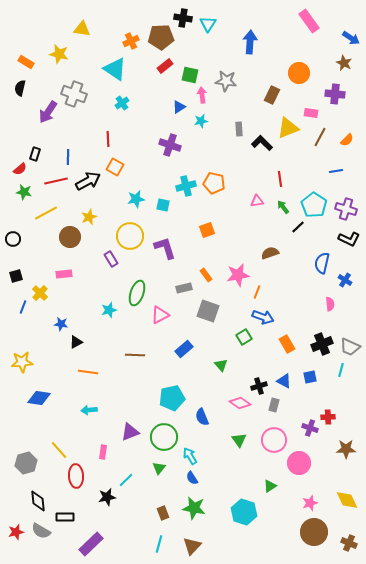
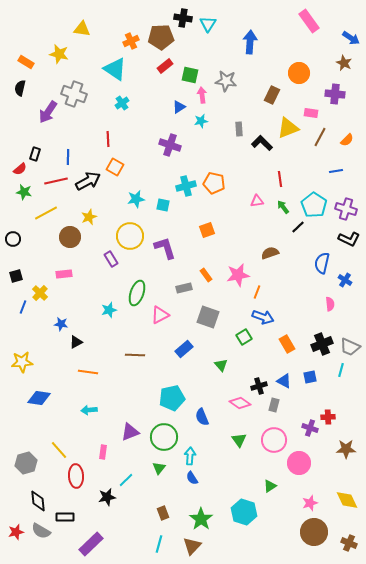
gray square at (208, 311): moved 6 px down
cyan arrow at (190, 456): rotated 36 degrees clockwise
green star at (194, 508): moved 7 px right, 11 px down; rotated 25 degrees clockwise
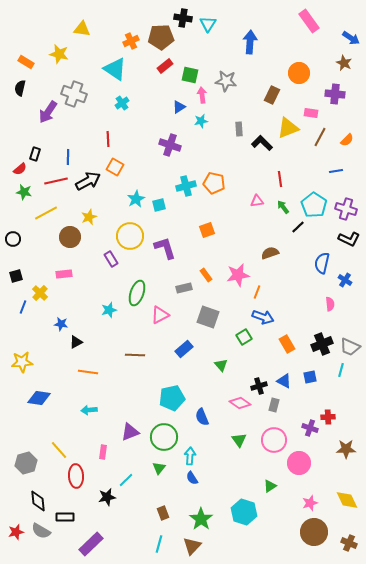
cyan star at (136, 199): rotated 18 degrees counterclockwise
cyan square at (163, 205): moved 4 px left; rotated 24 degrees counterclockwise
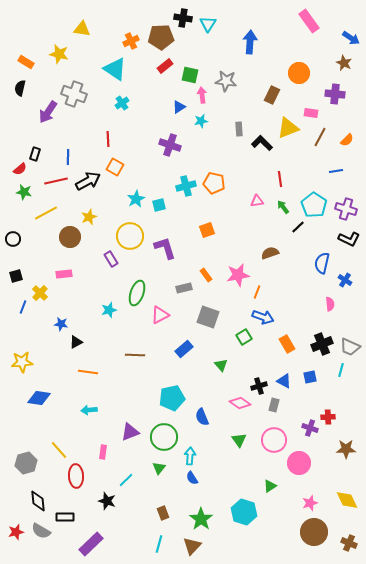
black star at (107, 497): moved 4 px down; rotated 30 degrees clockwise
